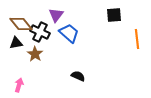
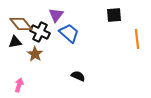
black triangle: moved 1 px left, 1 px up
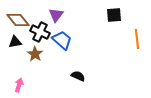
brown diamond: moved 3 px left, 4 px up
blue trapezoid: moved 7 px left, 7 px down
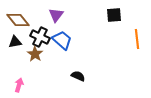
black cross: moved 5 px down
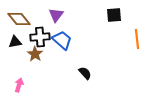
brown diamond: moved 1 px right, 1 px up
black cross: rotated 30 degrees counterclockwise
black semicircle: moved 7 px right, 3 px up; rotated 24 degrees clockwise
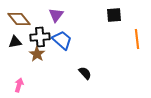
brown star: moved 2 px right
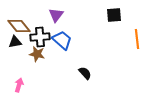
brown diamond: moved 7 px down
brown star: rotated 21 degrees counterclockwise
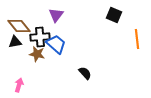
black square: rotated 28 degrees clockwise
blue trapezoid: moved 6 px left, 4 px down
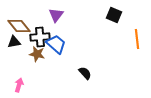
black triangle: moved 1 px left
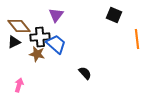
black triangle: rotated 16 degrees counterclockwise
